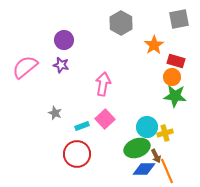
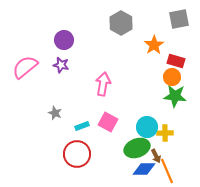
pink square: moved 3 px right, 3 px down; rotated 18 degrees counterclockwise
yellow cross: rotated 14 degrees clockwise
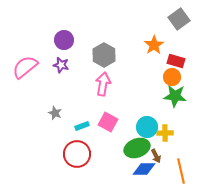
gray square: rotated 25 degrees counterclockwise
gray hexagon: moved 17 px left, 32 px down
orange line: moved 14 px right; rotated 10 degrees clockwise
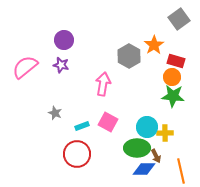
gray hexagon: moved 25 px right, 1 px down
green star: moved 2 px left
green ellipse: rotated 20 degrees clockwise
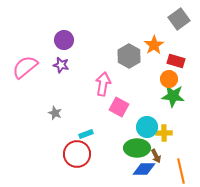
orange circle: moved 3 px left, 2 px down
pink square: moved 11 px right, 15 px up
cyan rectangle: moved 4 px right, 8 px down
yellow cross: moved 1 px left
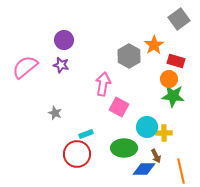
green ellipse: moved 13 px left
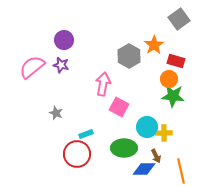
pink semicircle: moved 7 px right
gray star: moved 1 px right
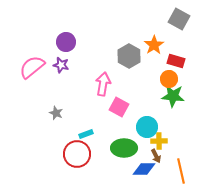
gray square: rotated 25 degrees counterclockwise
purple circle: moved 2 px right, 2 px down
yellow cross: moved 5 px left, 8 px down
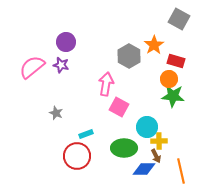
pink arrow: moved 3 px right
red circle: moved 2 px down
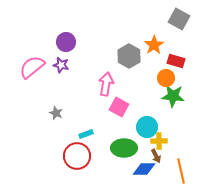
orange circle: moved 3 px left, 1 px up
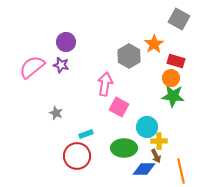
orange star: moved 1 px up
orange circle: moved 5 px right
pink arrow: moved 1 px left
